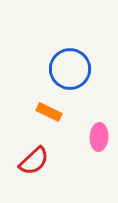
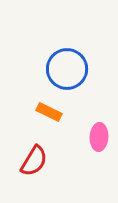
blue circle: moved 3 px left
red semicircle: rotated 16 degrees counterclockwise
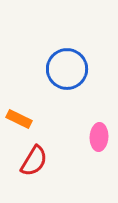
orange rectangle: moved 30 px left, 7 px down
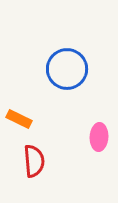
red semicircle: rotated 36 degrees counterclockwise
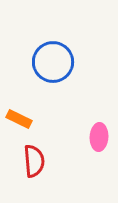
blue circle: moved 14 px left, 7 px up
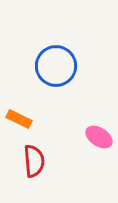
blue circle: moved 3 px right, 4 px down
pink ellipse: rotated 60 degrees counterclockwise
